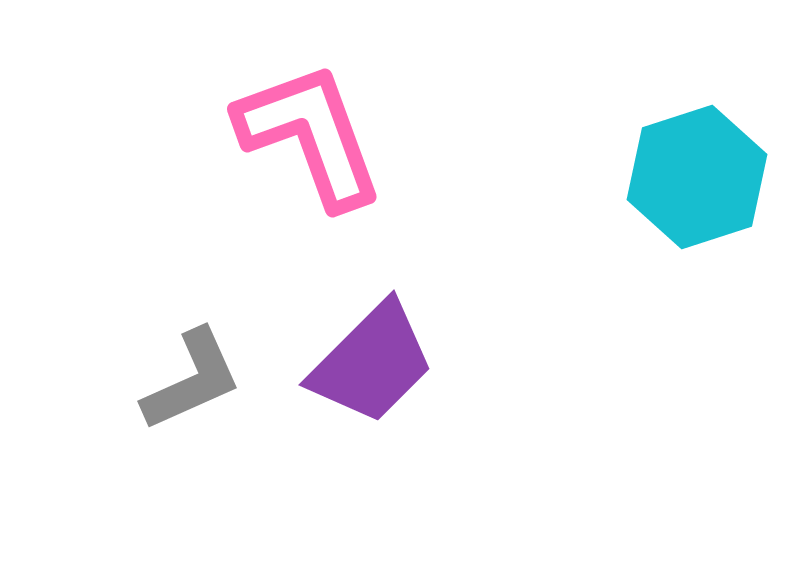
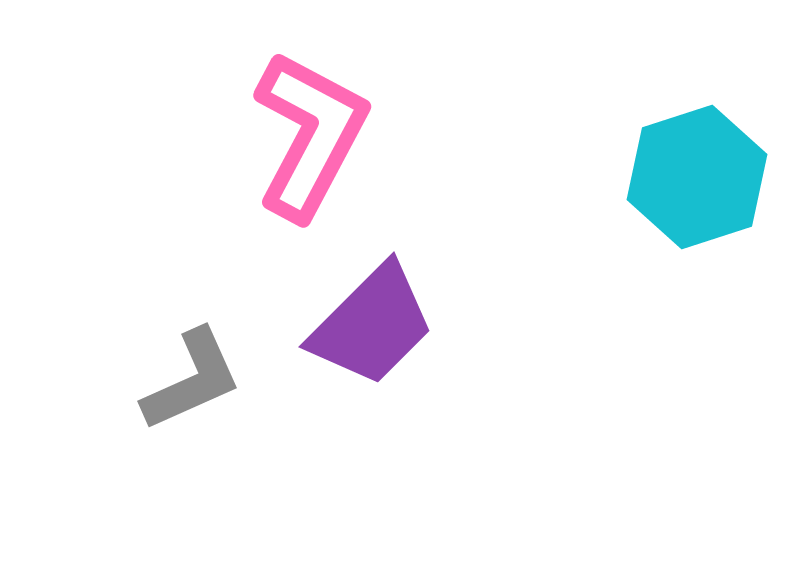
pink L-shape: rotated 48 degrees clockwise
purple trapezoid: moved 38 px up
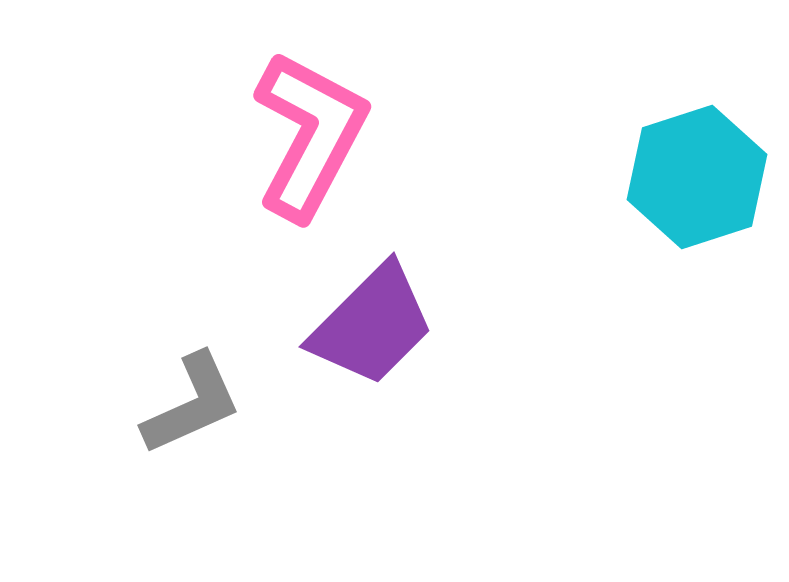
gray L-shape: moved 24 px down
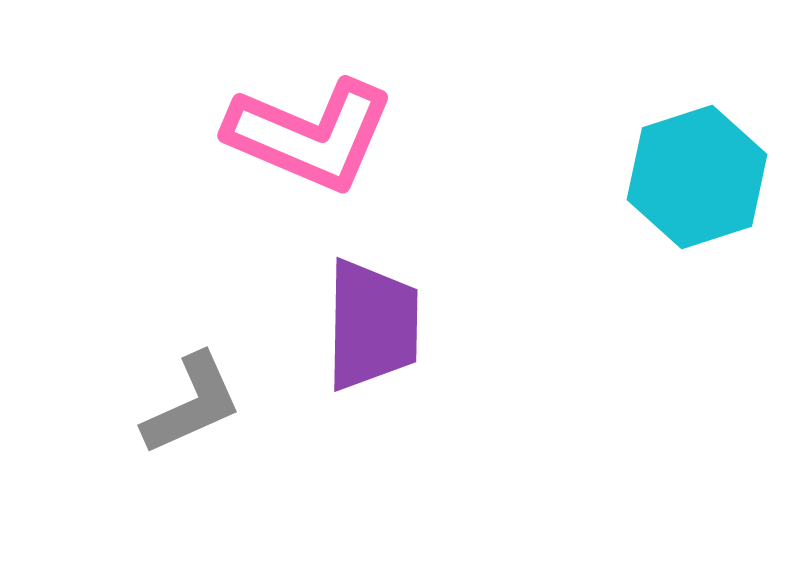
pink L-shape: rotated 85 degrees clockwise
purple trapezoid: rotated 44 degrees counterclockwise
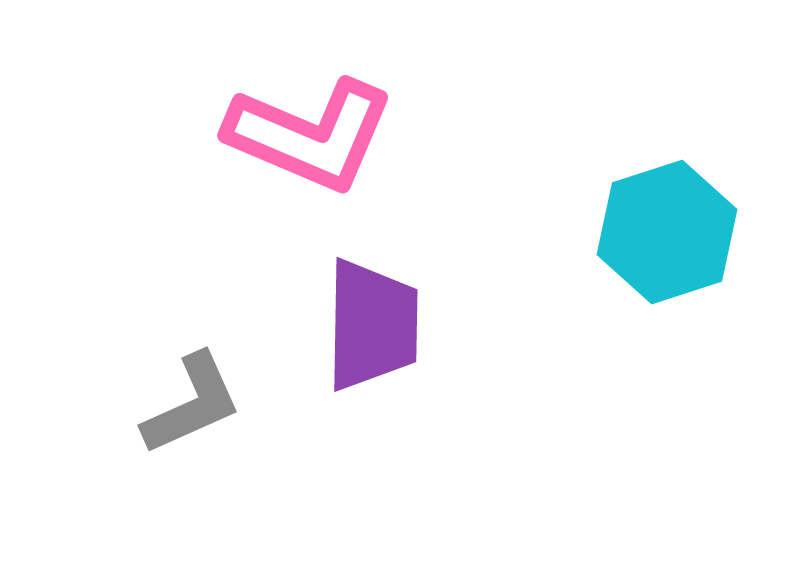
cyan hexagon: moved 30 px left, 55 px down
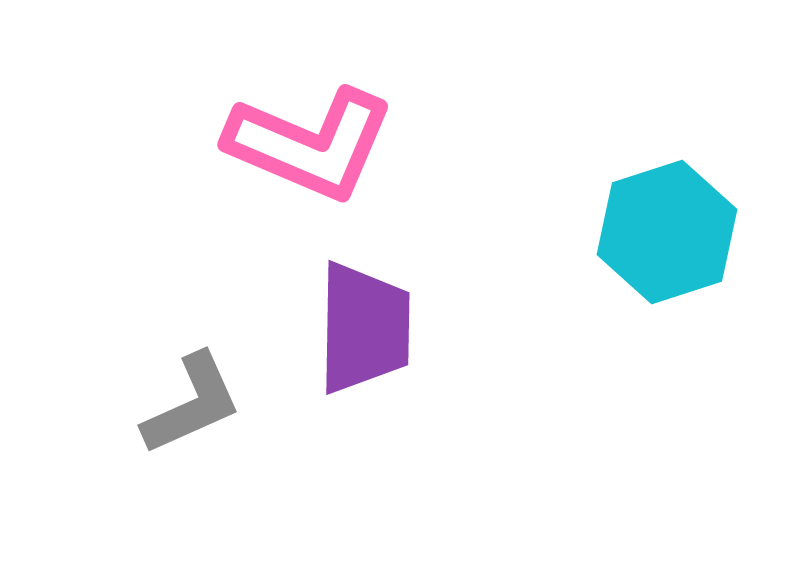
pink L-shape: moved 9 px down
purple trapezoid: moved 8 px left, 3 px down
